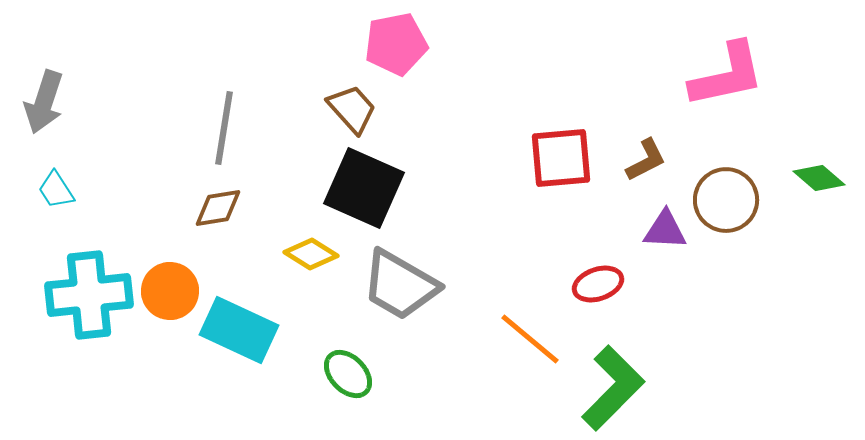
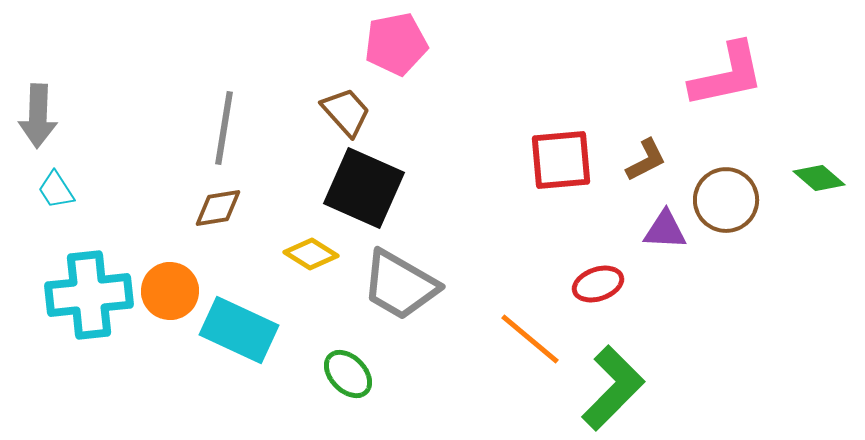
gray arrow: moved 6 px left, 14 px down; rotated 16 degrees counterclockwise
brown trapezoid: moved 6 px left, 3 px down
red square: moved 2 px down
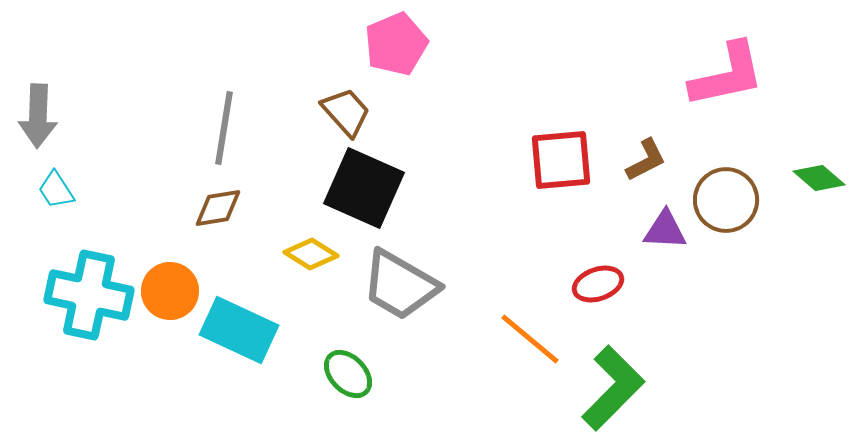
pink pentagon: rotated 12 degrees counterclockwise
cyan cross: rotated 18 degrees clockwise
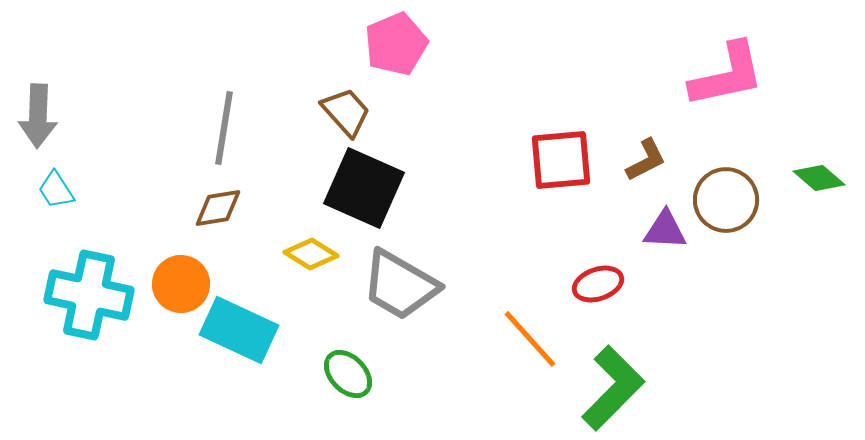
orange circle: moved 11 px right, 7 px up
orange line: rotated 8 degrees clockwise
